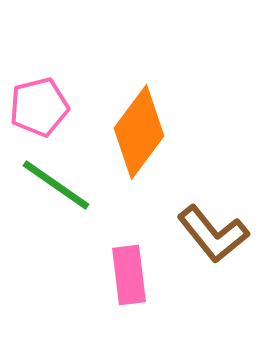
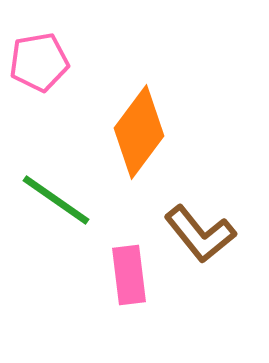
pink pentagon: moved 45 px up; rotated 4 degrees clockwise
green line: moved 15 px down
brown L-shape: moved 13 px left
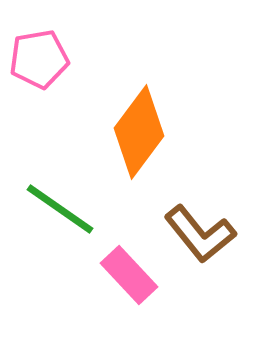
pink pentagon: moved 3 px up
green line: moved 4 px right, 9 px down
pink rectangle: rotated 36 degrees counterclockwise
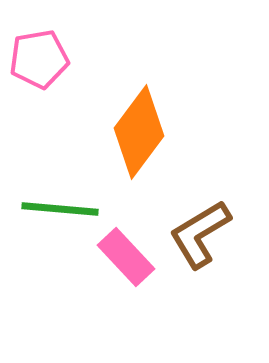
green line: rotated 30 degrees counterclockwise
brown L-shape: rotated 98 degrees clockwise
pink rectangle: moved 3 px left, 18 px up
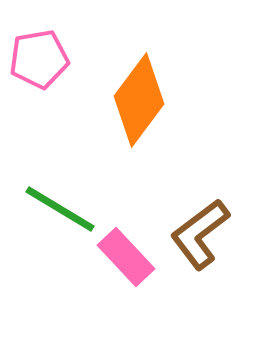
orange diamond: moved 32 px up
green line: rotated 26 degrees clockwise
brown L-shape: rotated 6 degrees counterclockwise
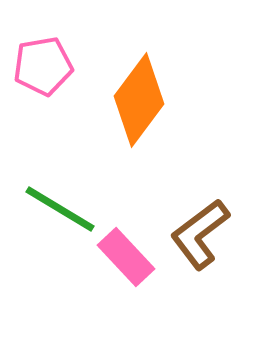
pink pentagon: moved 4 px right, 7 px down
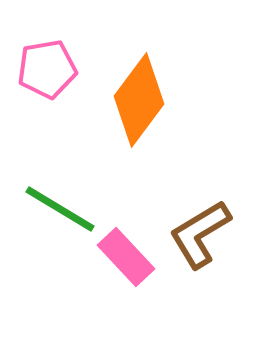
pink pentagon: moved 4 px right, 3 px down
brown L-shape: rotated 6 degrees clockwise
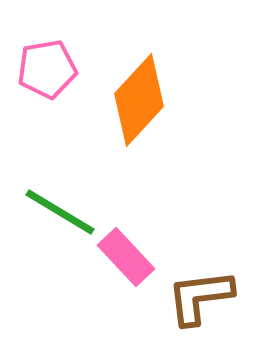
orange diamond: rotated 6 degrees clockwise
green line: moved 3 px down
brown L-shape: moved 63 px down; rotated 24 degrees clockwise
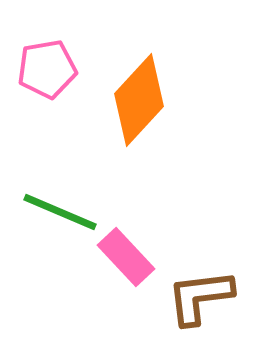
green line: rotated 8 degrees counterclockwise
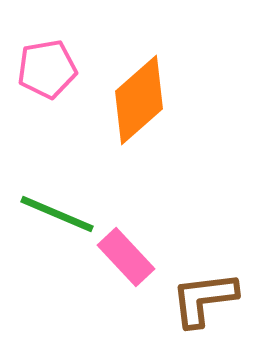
orange diamond: rotated 6 degrees clockwise
green line: moved 3 px left, 2 px down
brown L-shape: moved 4 px right, 2 px down
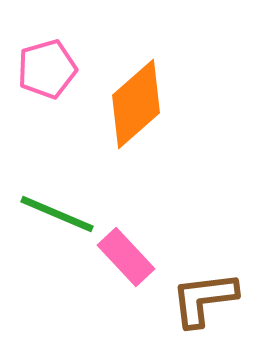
pink pentagon: rotated 6 degrees counterclockwise
orange diamond: moved 3 px left, 4 px down
